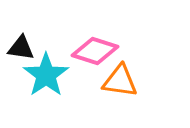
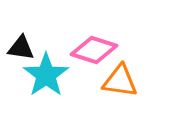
pink diamond: moved 1 px left, 1 px up
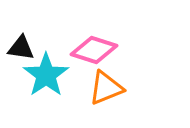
orange triangle: moved 14 px left, 7 px down; rotated 30 degrees counterclockwise
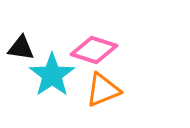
cyan star: moved 6 px right
orange triangle: moved 3 px left, 2 px down
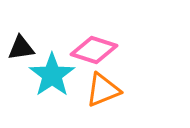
black triangle: rotated 16 degrees counterclockwise
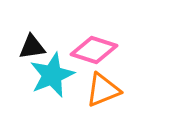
black triangle: moved 11 px right, 1 px up
cyan star: rotated 12 degrees clockwise
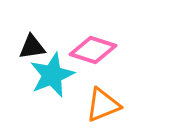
pink diamond: moved 1 px left
orange triangle: moved 15 px down
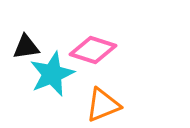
black triangle: moved 6 px left
cyan star: moved 1 px up
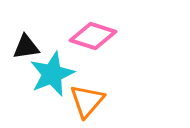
pink diamond: moved 14 px up
orange triangle: moved 16 px left, 4 px up; rotated 27 degrees counterclockwise
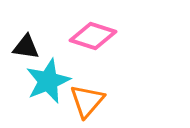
black triangle: rotated 16 degrees clockwise
cyan star: moved 4 px left, 7 px down
